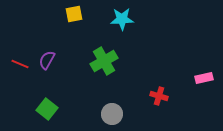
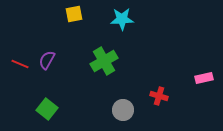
gray circle: moved 11 px right, 4 px up
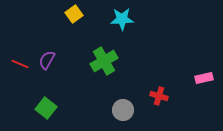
yellow square: rotated 24 degrees counterclockwise
green square: moved 1 px left, 1 px up
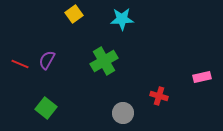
pink rectangle: moved 2 px left, 1 px up
gray circle: moved 3 px down
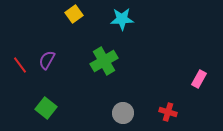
red line: moved 1 px down; rotated 30 degrees clockwise
pink rectangle: moved 3 px left, 2 px down; rotated 48 degrees counterclockwise
red cross: moved 9 px right, 16 px down
